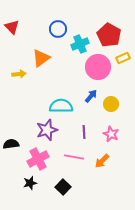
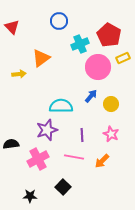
blue circle: moved 1 px right, 8 px up
purple line: moved 2 px left, 3 px down
black star: moved 13 px down; rotated 16 degrees clockwise
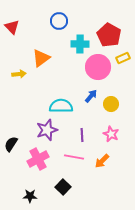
cyan cross: rotated 24 degrees clockwise
black semicircle: rotated 49 degrees counterclockwise
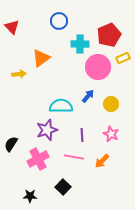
red pentagon: rotated 20 degrees clockwise
blue arrow: moved 3 px left
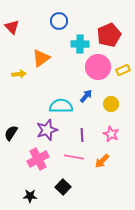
yellow rectangle: moved 12 px down
blue arrow: moved 2 px left
black semicircle: moved 11 px up
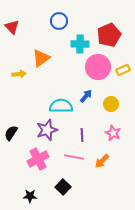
pink star: moved 2 px right, 1 px up
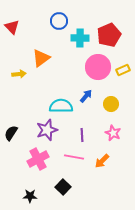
cyan cross: moved 6 px up
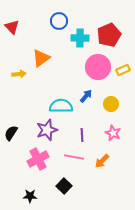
black square: moved 1 px right, 1 px up
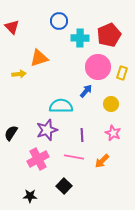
orange triangle: moved 2 px left; rotated 18 degrees clockwise
yellow rectangle: moved 1 px left, 3 px down; rotated 48 degrees counterclockwise
blue arrow: moved 5 px up
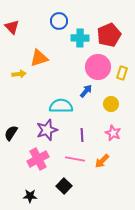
pink line: moved 1 px right, 2 px down
